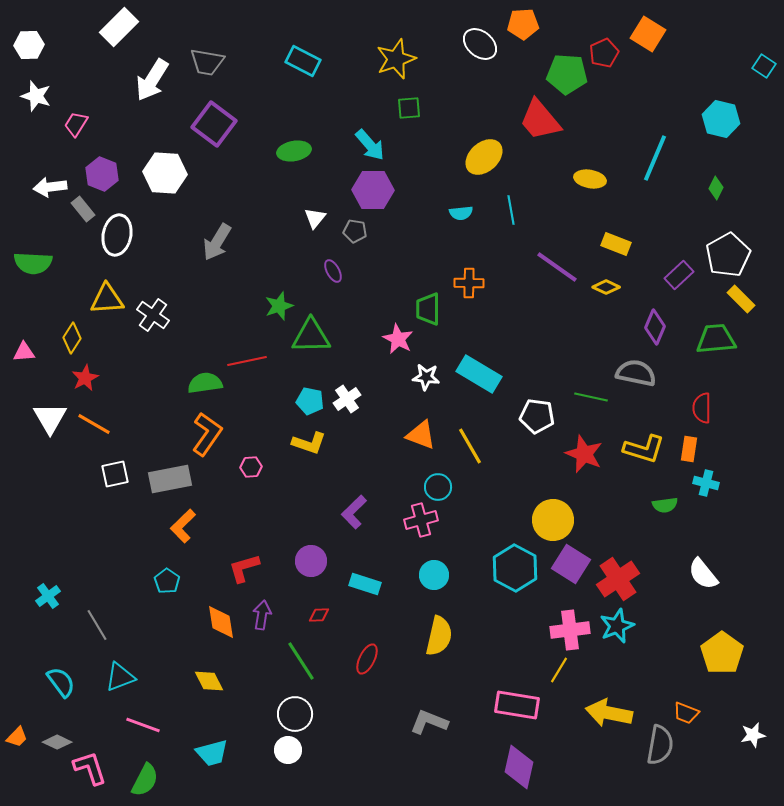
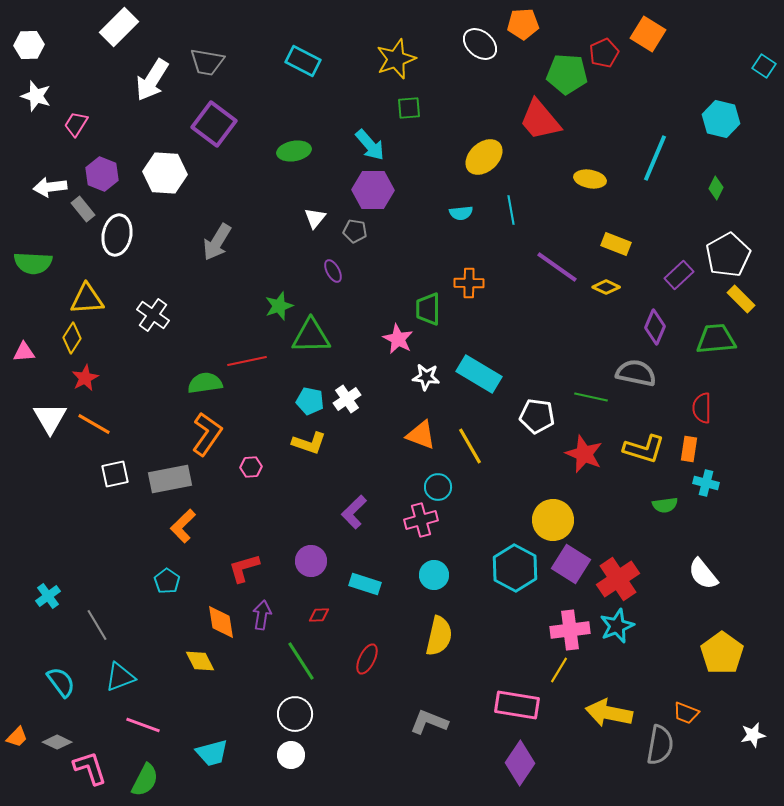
yellow triangle at (107, 299): moved 20 px left
yellow diamond at (209, 681): moved 9 px left, 20 px up
white circle at (288, 750): moved 3 px right, 5 px down
purple diamond at (519, 767): moved 1 px right, 4 px up; rotated 21 degrees clockwise
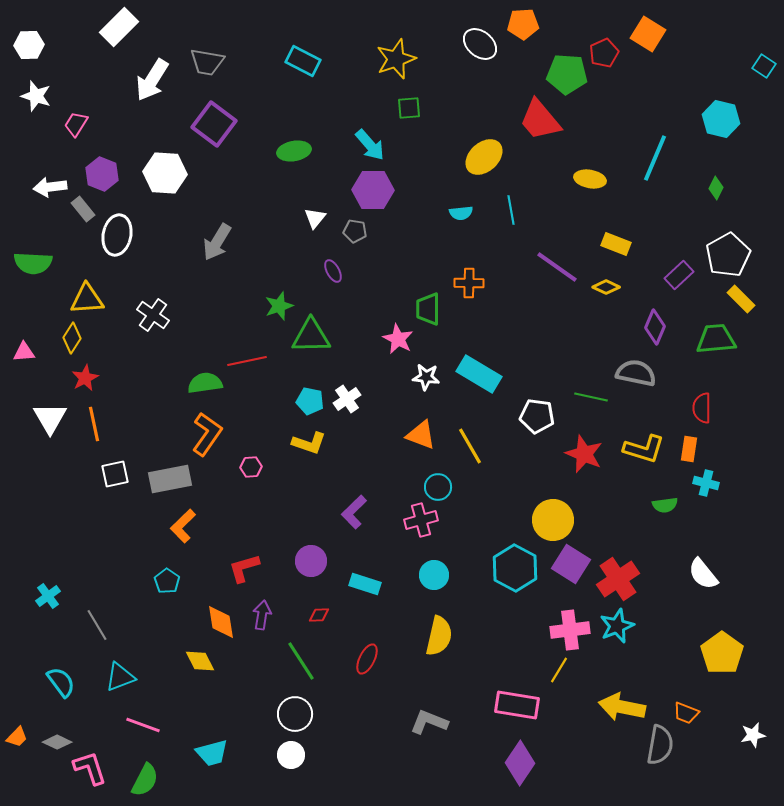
orange line at (94, 424): rotated 48 degrees clockwise
yellow arrow at (609, 713): moved 13 px right, 6 px up
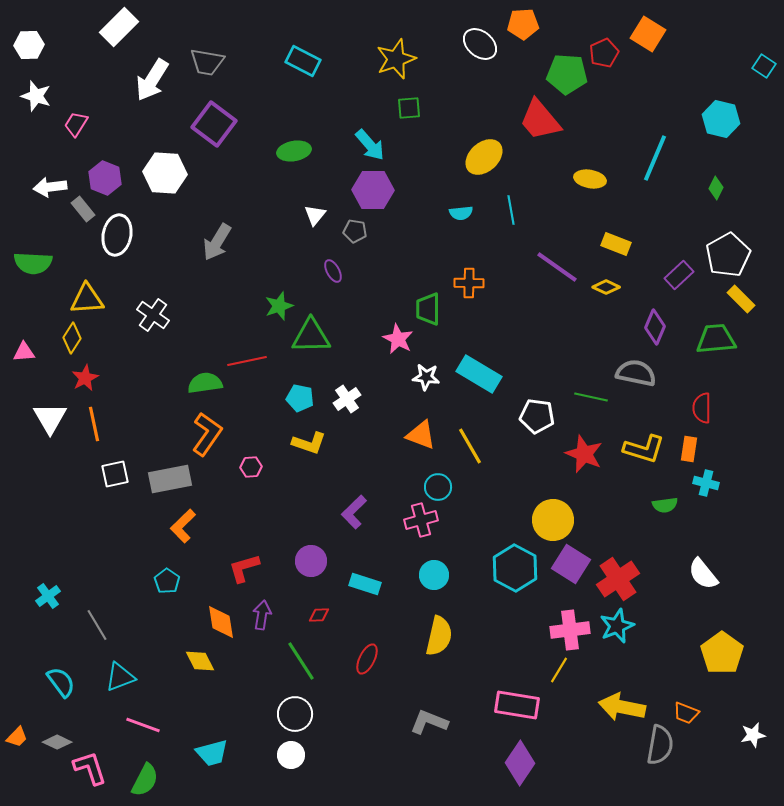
purple hexagon at (102, 174): moved 3 px right, 4 px down
white triangle at (315, 218): moved 3 px up
cyan pentagon at (310, 401): moved 10 px left, 3 px up
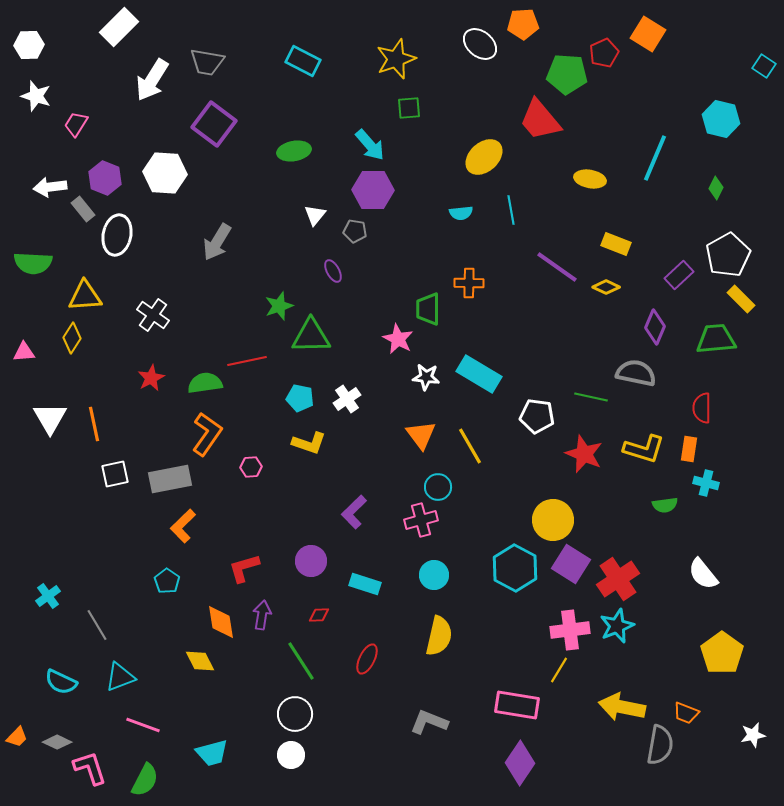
yellow triangle at (87, 299): moved 2 px left, 3 px up
red star at (85, 378): moved 66 px right
orange triangle at (421, 435): rotated 32 degrees clockwise
cyan semicircle at (61, 682): rotated 152 degrees clockwise
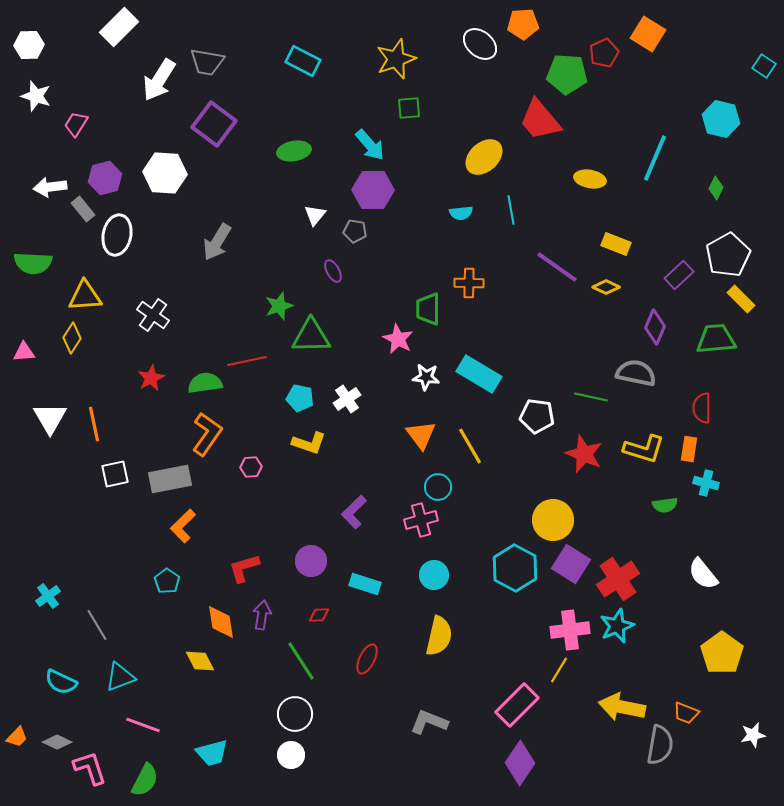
white arrow at (152, 80): moved 7 px right
purple hexagon at (105, 178): rotated 24 degrees clockwise
pink rectangle at (517, 705): rotated 54 degrees counterclockwise
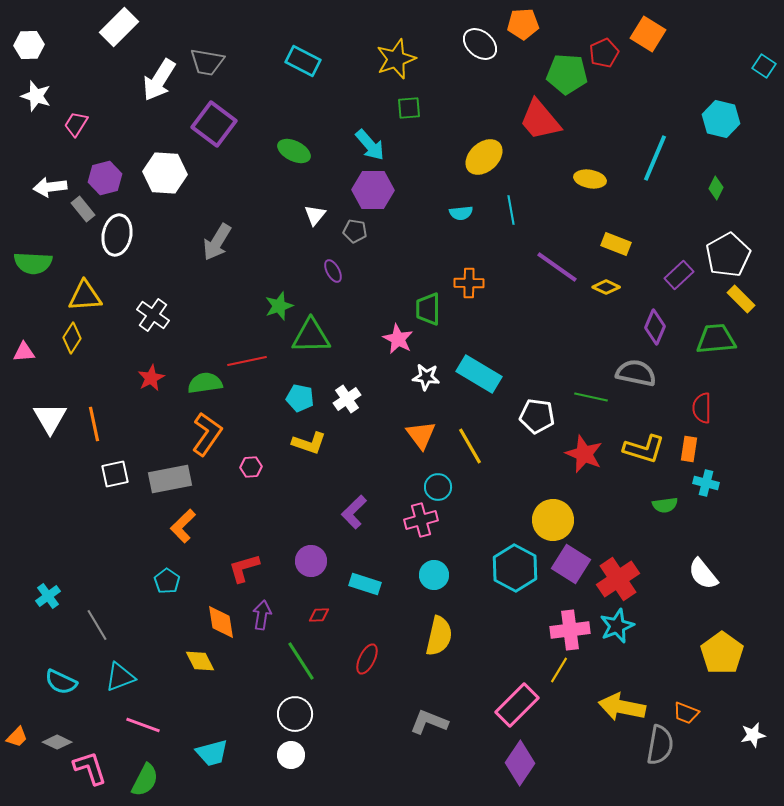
green ellipse at (294, 151): rotated 36 degrees clockwise
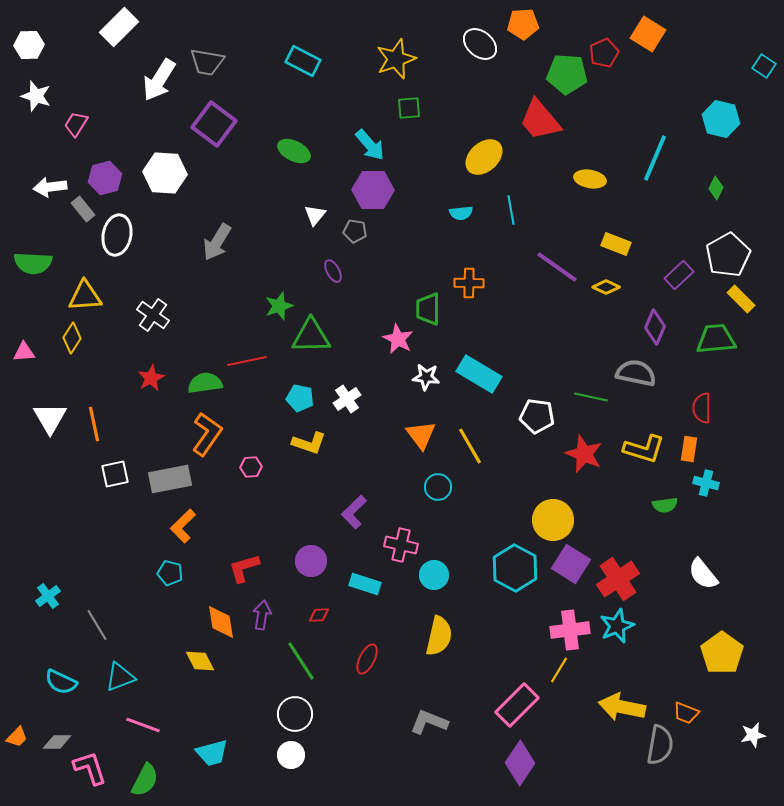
pink cross at (421, 520): moved 20 px left, 25 px down; rotated 28 degrees clockwise
cyan pentagon at (167, 581): moved 3 px right, 8 px up; rotated 20 degrees counterclockwise
gray diamond at (57, 742): rotated 24 degrees counterclockwise
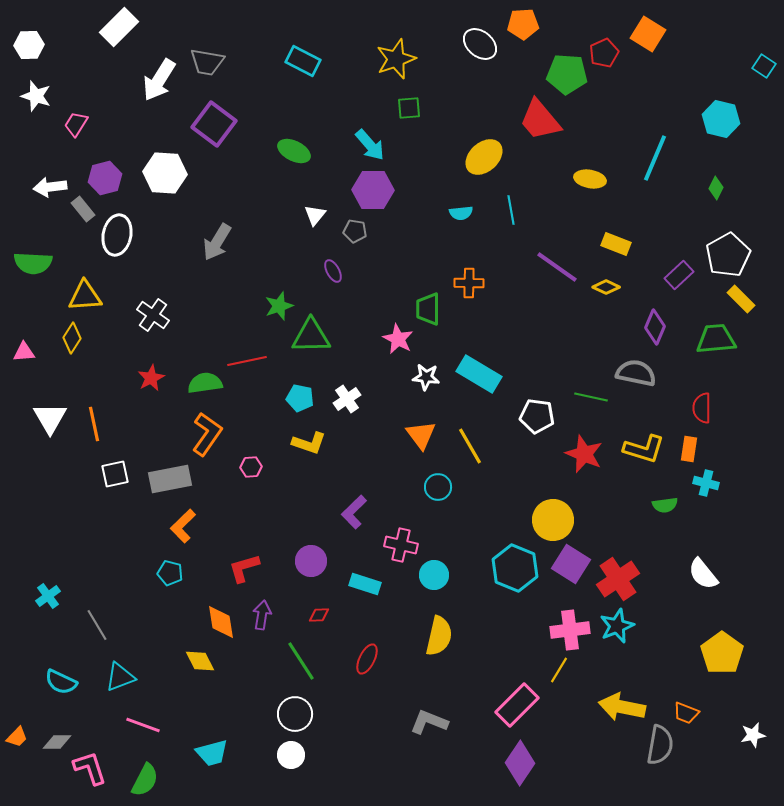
cyan hexagon at (515, 568): rotated 6 degrees counterclockwise
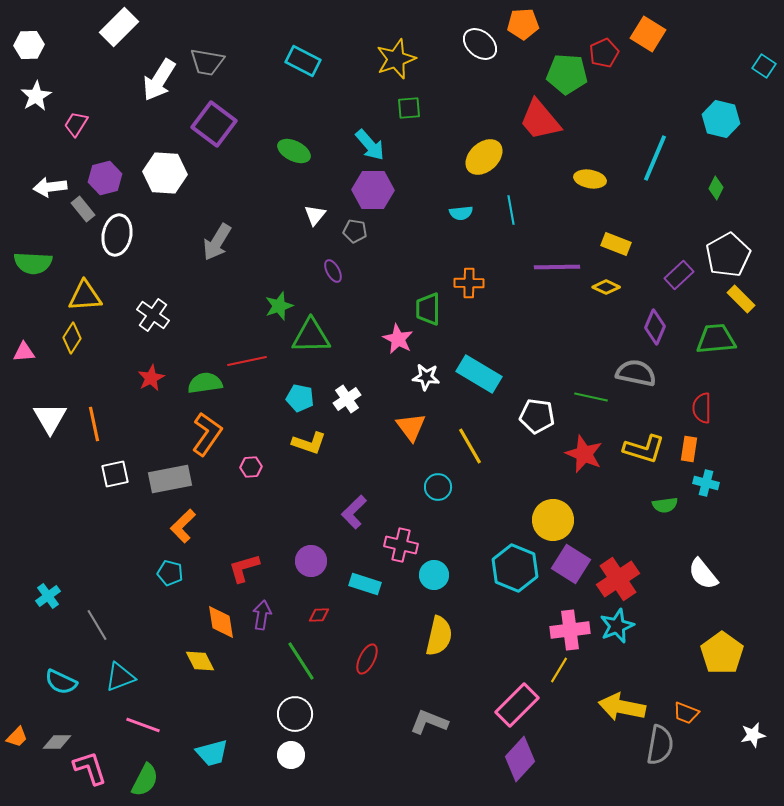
white star at (36, 96): rotated 24 degrees clockwise
purple line at (557, 267): rotated 36 degrees counterclockwise
orange triangle at (421, 435): moved 10 px left, 8 px up
purple diamond at (520, 763): moved 4 px up; rotated 9 degrees clockwise
